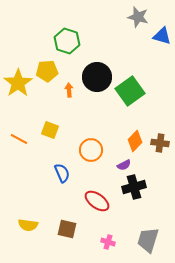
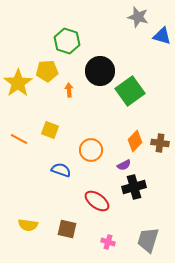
black circle: moved 3 px right, 6 px up
blue semicircle: moved 1 px left, 3 px up; rotated 48 degrees counterclockwise
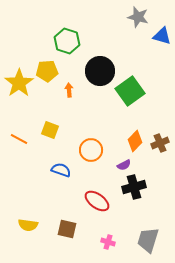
yellow star: moved 1 px right
brown cross: rotated 30 degrees counterclockwise
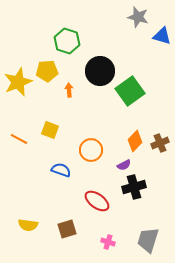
yellow star: moved 1 px left, 1 px up; rotated 12 degrees clockwise
brown square: rotated 30 degrees counterclockwise
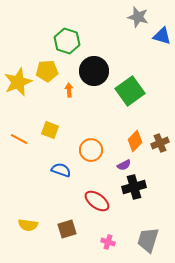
black circle: moved 6 px left
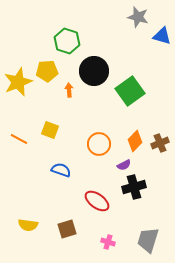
orange circle: moved 8 px right, 6 px up
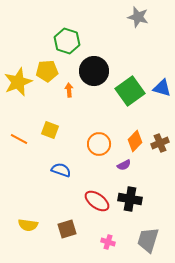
blue triangle: moved 52 px down
black cross: moved 4 px left, 12 px down; rotated 25 degrees clockwise
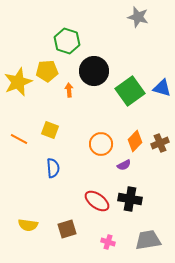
orange circle: moved 2 px right
blue semicircle: moved 8 px left, 2 px up; rotated 66 degrees clockwise
gray trapezoid: rotated 64 degrees clockwise
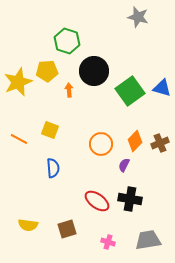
purple semicircle: rotated 144 degrees clockwise
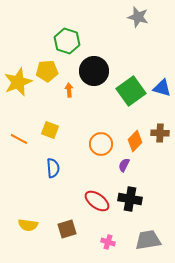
green square: moved 1 px right
brown cross: moved 10 px up; rotated 24 degrees clockwise
